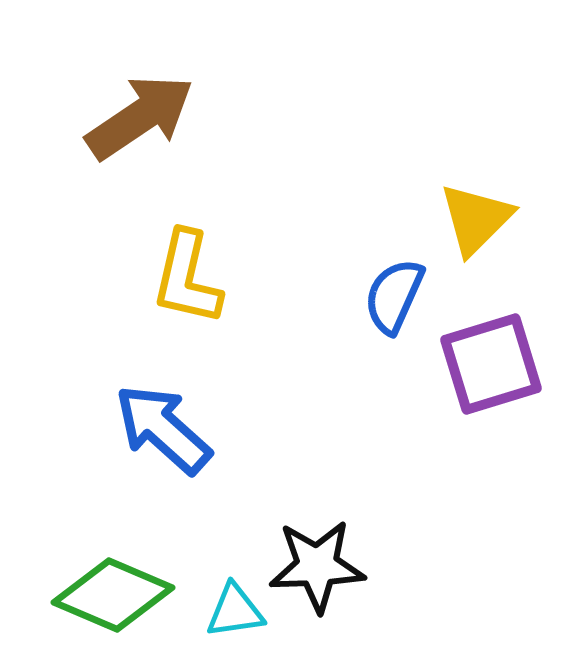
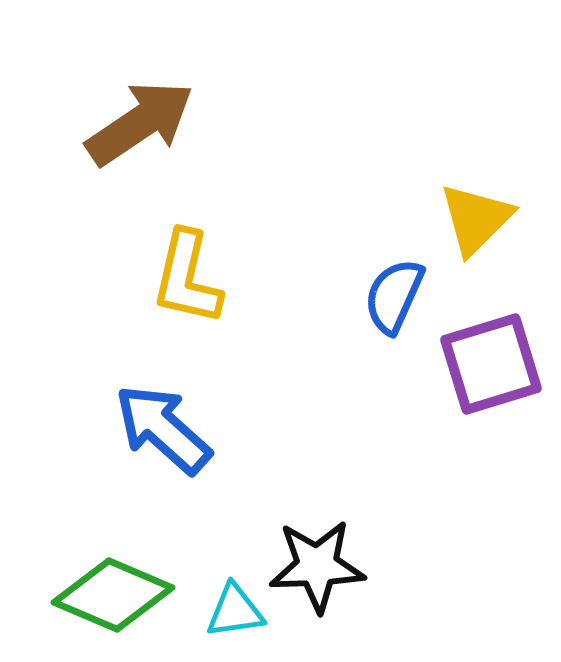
brown arrow: moved 6 px down
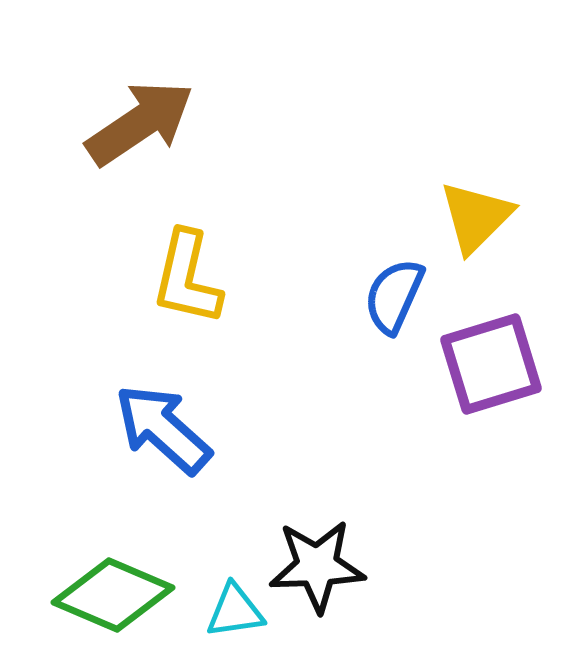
yellow triangle: moved 2 px up
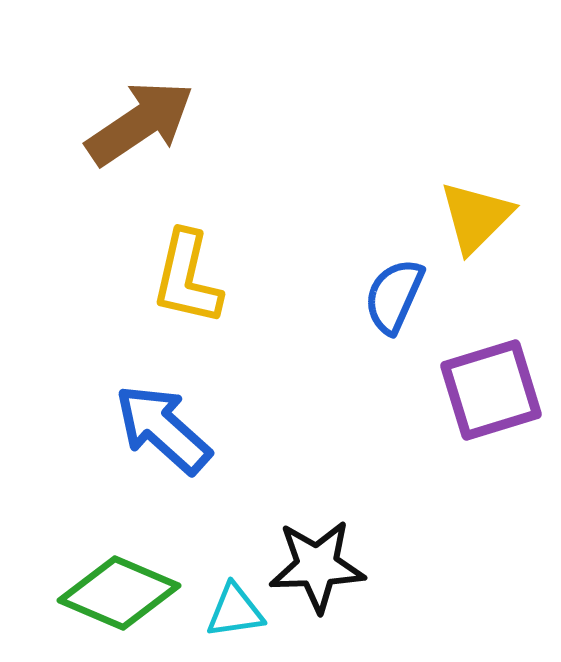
purple square: moved 26 px down
green diamond: moved 6 px right, 2 px up
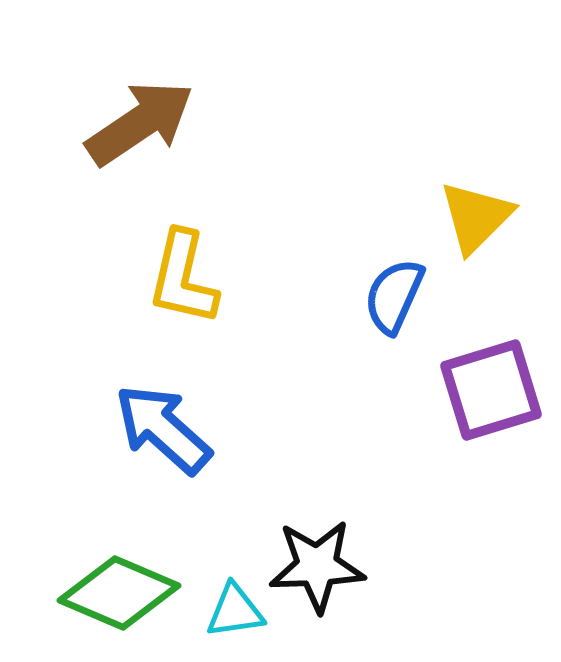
yellow L-shape: moved 4 px left
